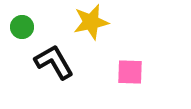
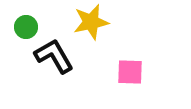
green circle: moved 4 px right
black L-shape: moved 6 px up
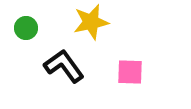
green circle: moved 1 px down
black L-shape: moved 10 px right, 10 px down; rotated 6 degrees counterclockwise
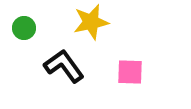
green circle: moved 2 px left
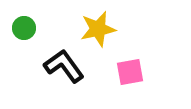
yellow star: moved 7 px right, 7 px down
pink square: rotated 12 degrees counterclockwise
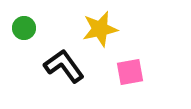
yellow star: moved 2 px right
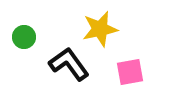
green circle: moved 9 px down
black L-shape: moved 5 px right, 2 px up
